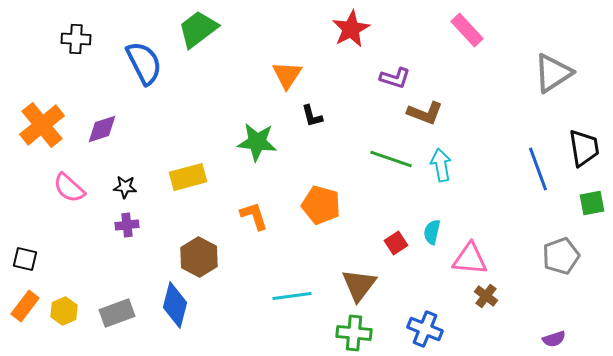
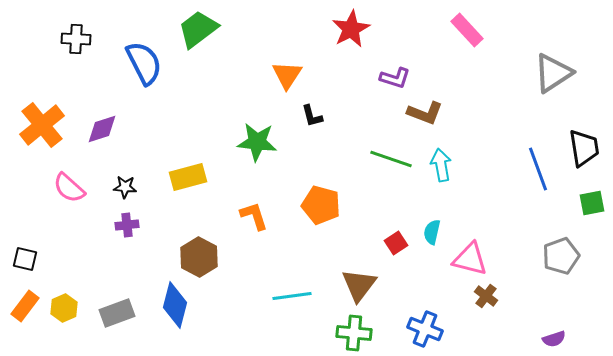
pink triangle: rotated 9 degrees clockwise
yellow hexagon: moved 3 px up
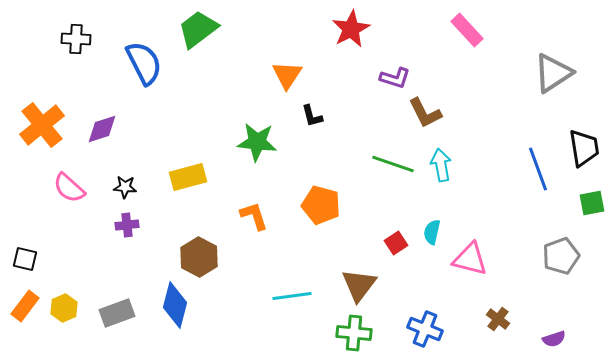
brown L-shape: rotated 42 degrees clockwise
green line: moved 2 px right, 5 px down
brown cross: moved 12 px right, 23 px down
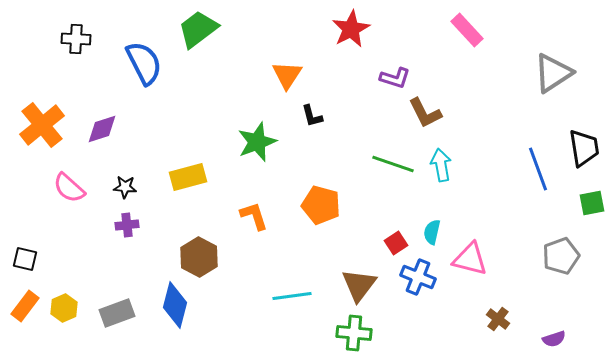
green star: rotated 27 degrees counterclockwise
blue cross: moved 7 px left, 52 px up
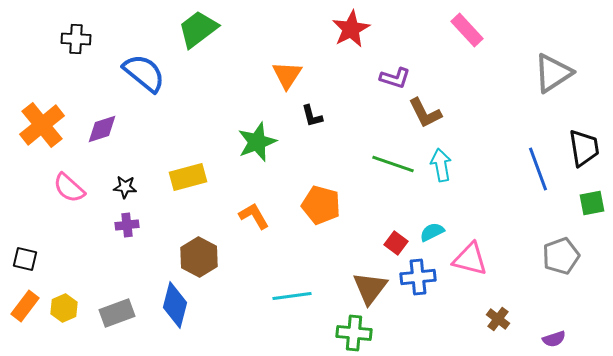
blue semicircle: moved 10 px down; rotated 24 degrees counterclockwise
orange L-shape: rotated 12 degrees counterclockwise
cyan semicircle: rotated 50 degrees clockwise
red square: rotated 20 degrees counterclockwise
blue cross: rotated 28 degrees counterclockwise
brown triangle: moved 11 px right, 3 px down
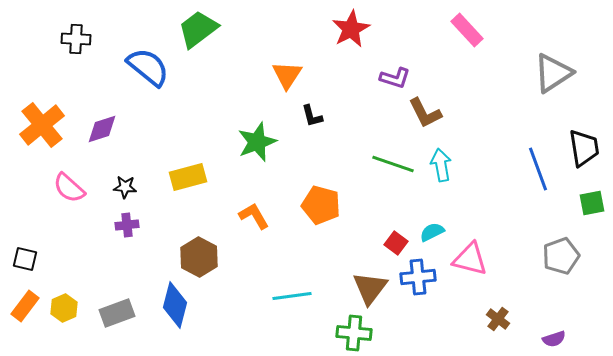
blue semicircle: moved 4 px right, 6 px up
